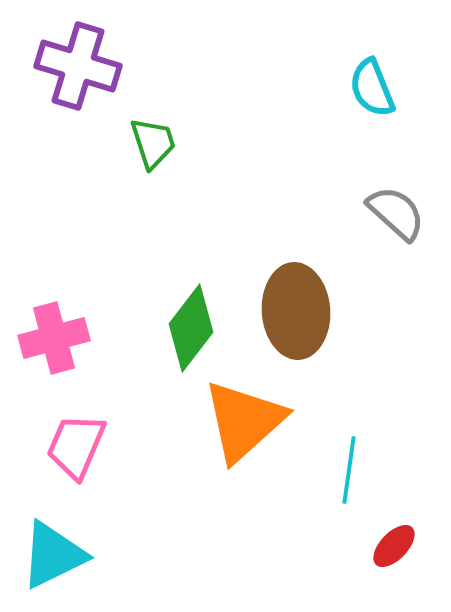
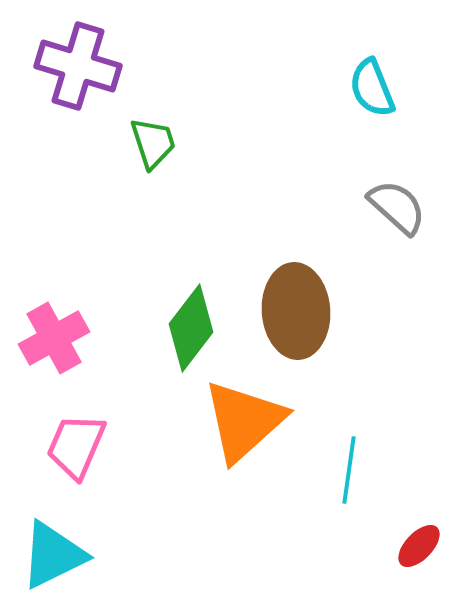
gray semicircle: moved 1 px right, 6 px up
pink cross: rotated 14 degrees counterclockwise
red ellipse: moved 25 px right
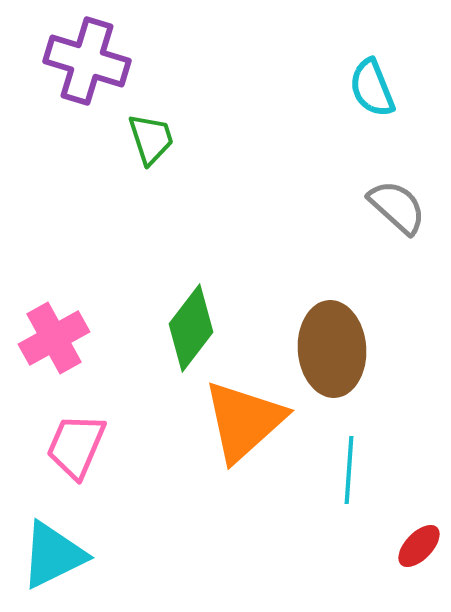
purple cross: moved 9 px right, 5 px up
green trapezoid: moved 2 px left, 4 px up
brown ellipse: moved 36 px right, 38 px down
cyan line: rotated 4 degrees counterclockwise
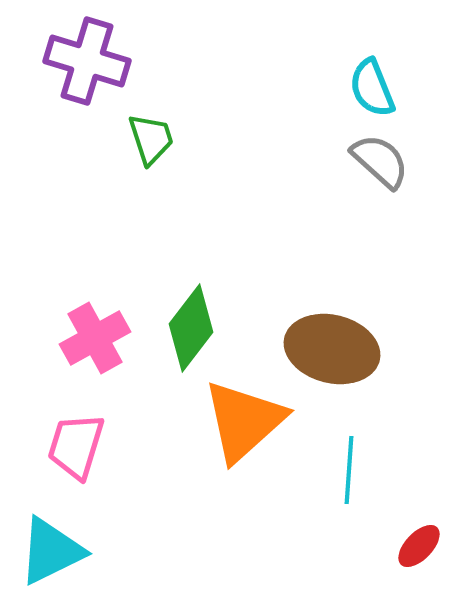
gray semicircle: moved 17 px left, 46 px up
pink cross: moved 41 px right
brown ellipse: rotated 72 degrees counterclockwise
pink trapezoid: rotated 6 degrees counterclockwise
cyan triangle: moved 2 px left, 4 px up
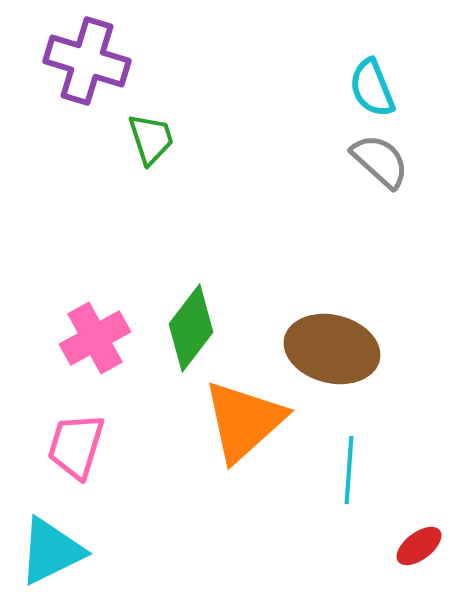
red ellipse: rotated 9 degrees clockwise
